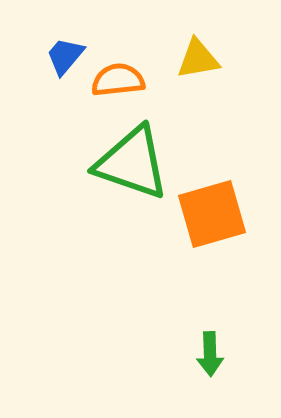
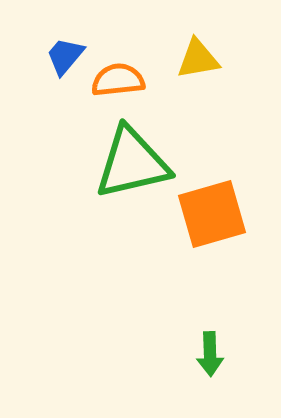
green triangle: rotated 32 degrees counterclockwise
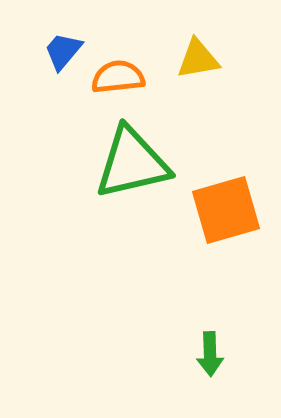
blue trapezoid: moved 2 px left, 5 px up
orange semicircle: moved 3 px up
orange square: moved 14 px right, 4 px up
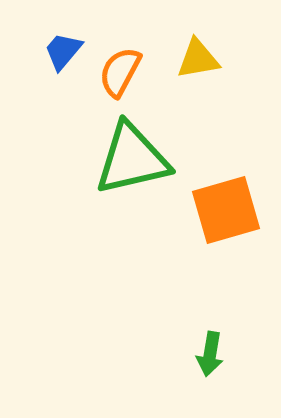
orange semicircle: moved 2 px right, 5 px up; rotated 56 degrees counterclockwise
green triangle: moved 4 px up
green arrow: rotated 12 degrees clockwise
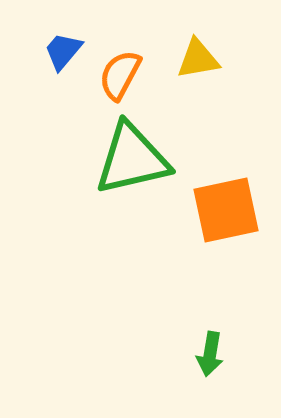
orange semicircle: moved 3 px down
orange square: rotated 4 degrees clockwise
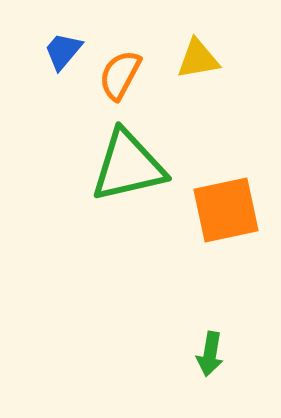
green triangle: moved 4 px left, 7 px down
